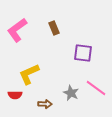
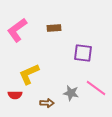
brown rectangle: rotated 72 degrees counterclockwise
gray star: rotated 14 degrees counterclockwise
brown arrow: moved 2 px right, 1 px up
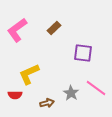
brown rectangle: rotated 40 degrees counterclockwise
gray star: rotated 21 degrees clockwise
brown arrow: rotated 16 degrees counterclockwise
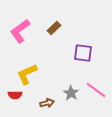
pink L-shape: moved 3 px right, 1 px down
yellow L-shape: moved 2 px left
pink line: moved 2 px down
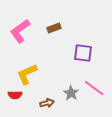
brown rectangle: rotated 24 degrees clockwise
pink line: moved 2 px left, 2 px up
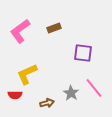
pink line: rotated 15 degrees clockwise
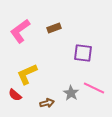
pink line: rotated 25 degrees counterclockwise
red semicircle: rotated 40 degrees clockwise
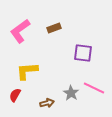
yellow L-shape: moved 3 px up; rotated 20 degrees clockwise
red semicircle: rotated 80 degrees clockwise
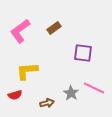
brown rectangle: rotated 16 degrees counterclockwise
red semicircle: rotated 136 degrees counterclockwise
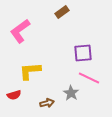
brown rectangle: moved 8 px right, 16 px up
purple square: rotated 12 degrees counterclockwise
yellow L-shape: moved 3 px right
pink line: moved 5 px left, 10 px up
red semicircle: moved 1 px left
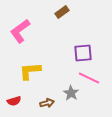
red semicircle: moved 6 px down
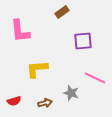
pink L-shape: rotated 60 degrees counterclockwise
purple square: moved 12 px up
yellow L-shape: moved 7 px right, 2 px up
pink line: moved 6 px right
gray star: rotated 14 degrees counterclockwise
brown arrow: moved 2 px left
